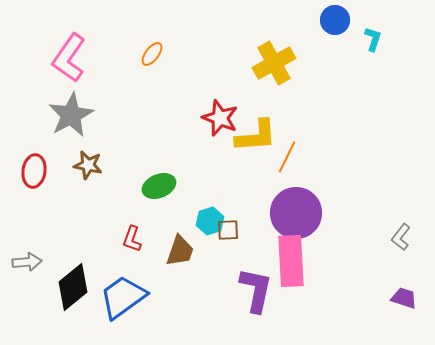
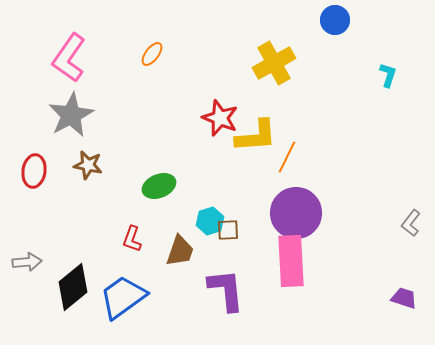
cyan L-shape: moved 15 px right, 36 px down
gray L-shape: moved 10 px right, 14 px up
purple L-shape: moved 30 px left; rotated 18 degrees counterclockwise
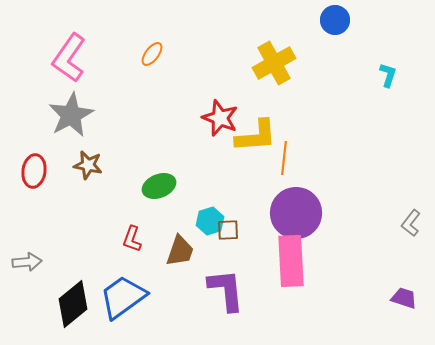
orange line: moved 3 px left, 1 px down; rotated 20 degrees counterclockwise
black diamond: moved 17 px down
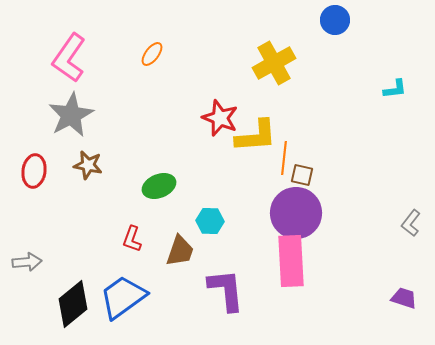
cyan L-shape: moved 7 px right, 14 px down; rotated 65 degrees clockwise
cyan hexagon: rotated 20 degrees clockwise
brown square: moved 74 px right, 55 px up; rotated 15 degrees clockwise
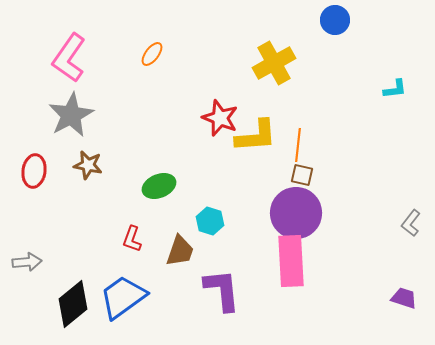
orange line: moved 14 px right, 13 px up
cyan hexagon: rotated 16 degrees clockwise
purple L-shape: moved 4 px left
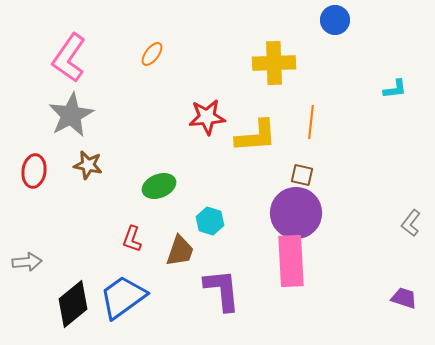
yellow cross: rotated 27 degrees clockwise
red star: moved 13 px left, 1 px up; rotated 27 degrees counterclockwise
orange line: moved 13 px right, 23 px up
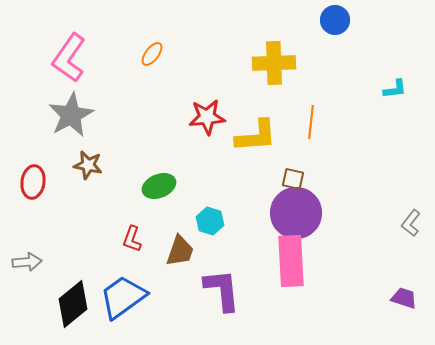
red ellipse: moved 1 px left, 11 px down
brown square: moved 9 px left, 4 px down
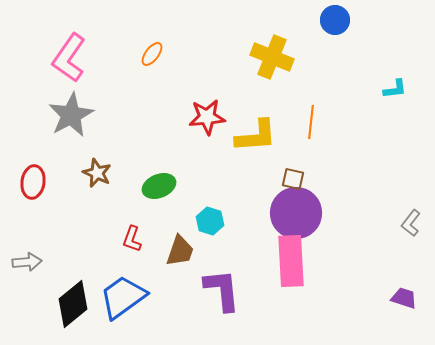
yellow cross: moved 2 px left, 6 px up; rotated 24 degrees clockwise
brown star: moved 9 px right, 8 px down; rotated 12 degrees clockwise
